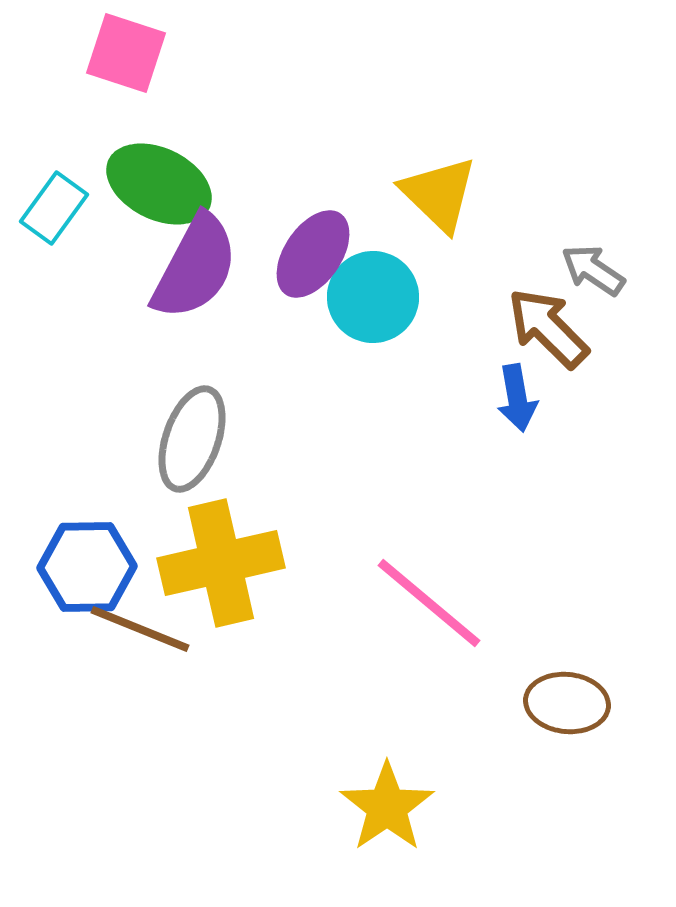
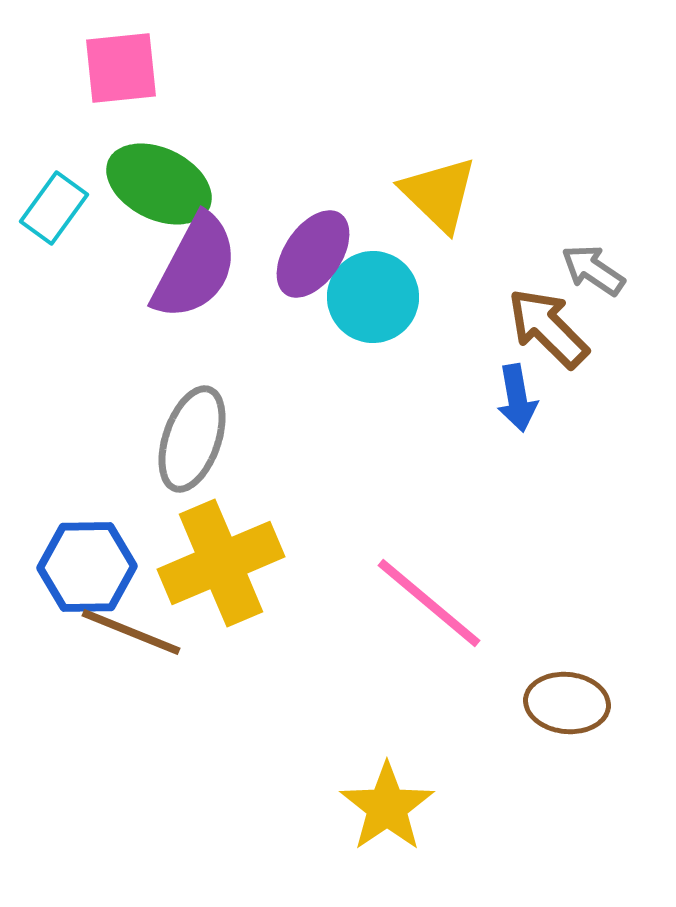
pink square: moved 5 px left, 15 px down; rotated 24 degrees counterclockwise
yellow cross: rotated 10 degrees counterclockwise
brown line: moved 9 px left, 3 px down
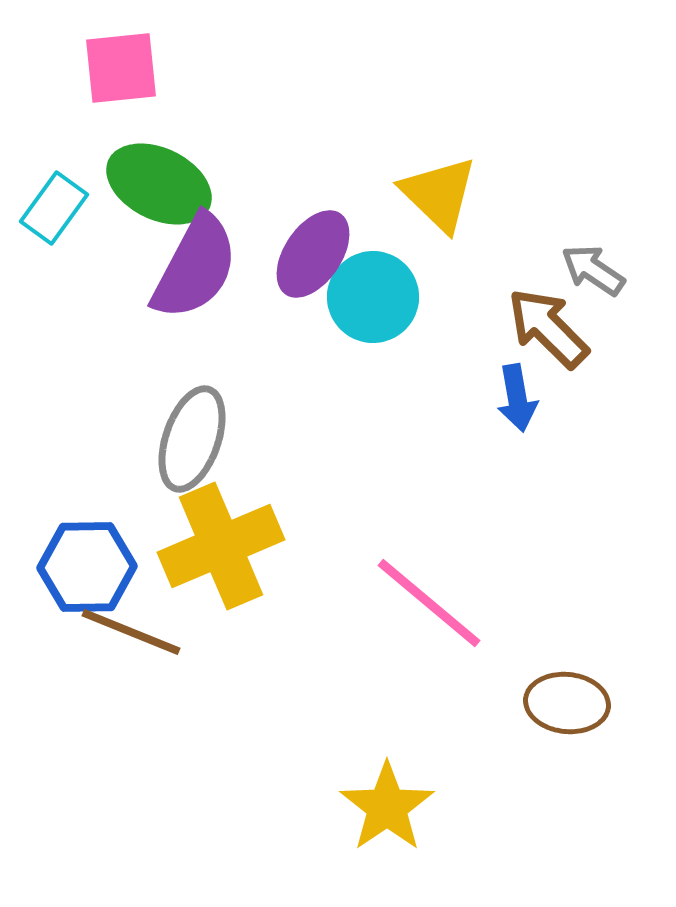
yellow cross: moved 17 px up
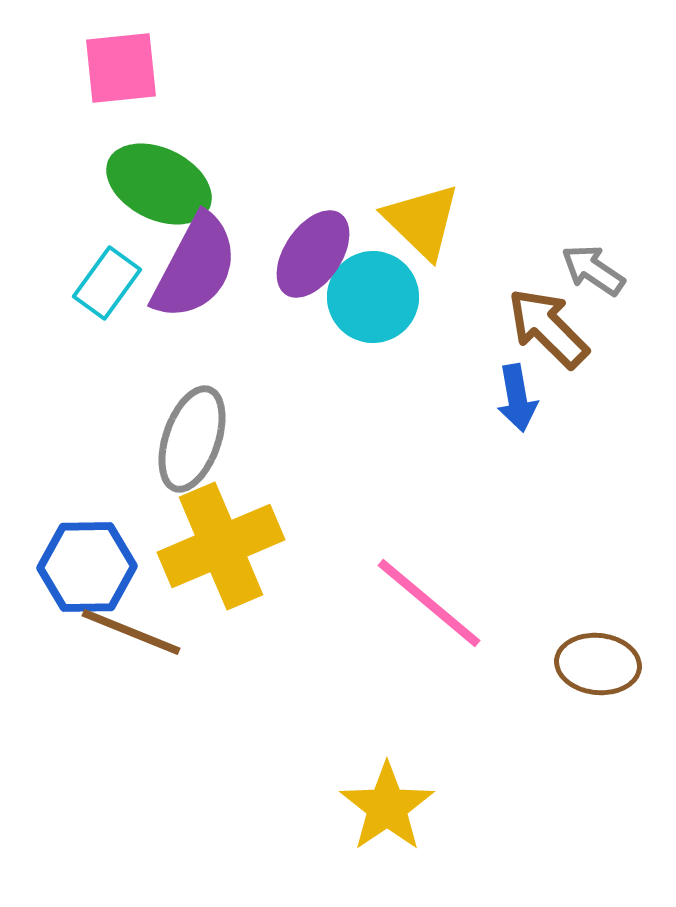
yellow triangle: moved 17 px left, 27 px down
cyan rectangle: moved 53 px right, 75 px down
brown ellipse: moved 31 px right, 39 px up
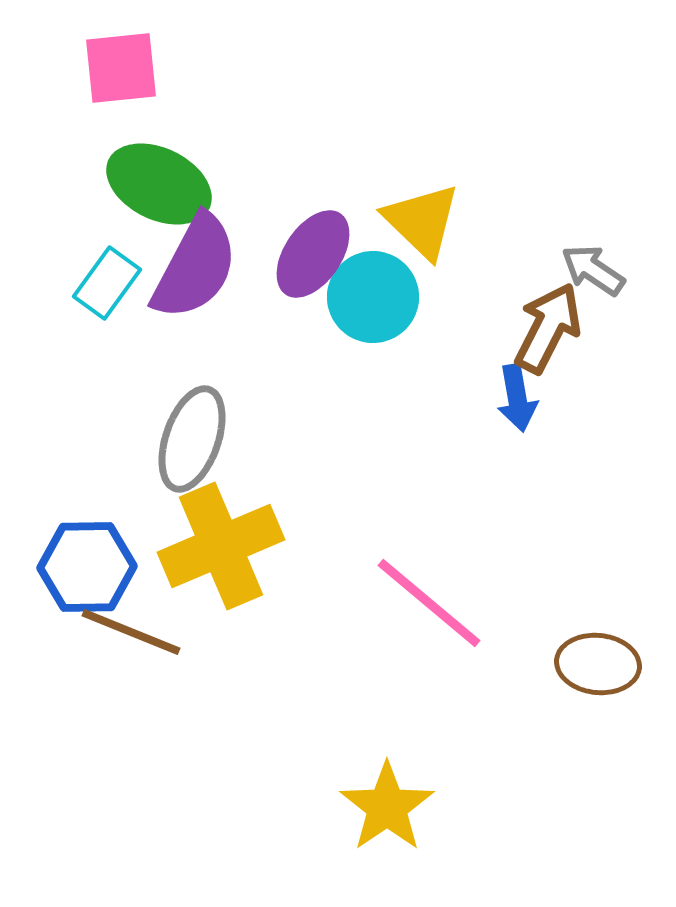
brown arrow: rotated 72 degrees clockwise
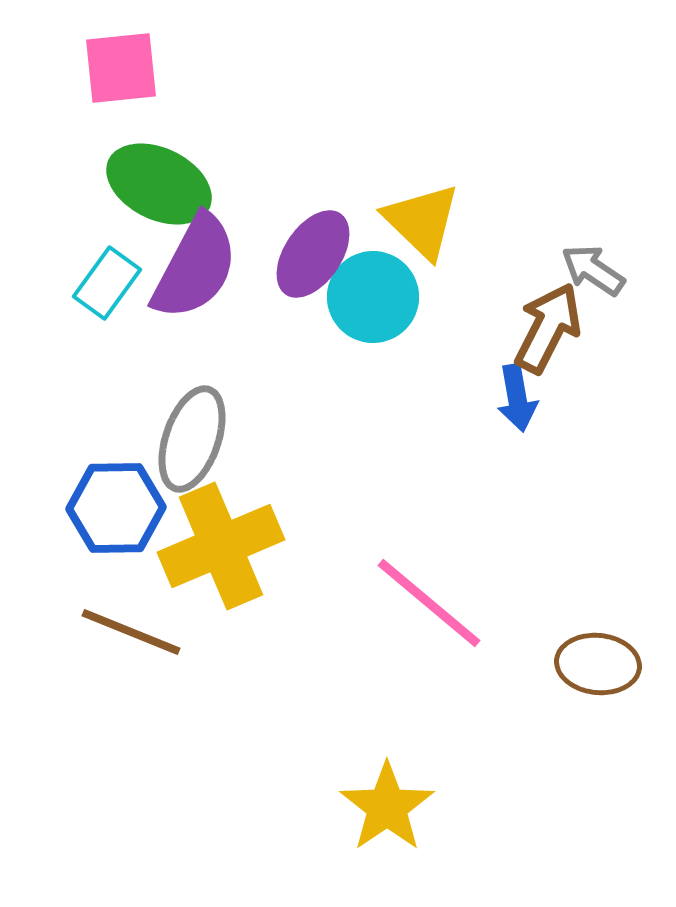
blue hexagon: moved 29 px right, 59 px up
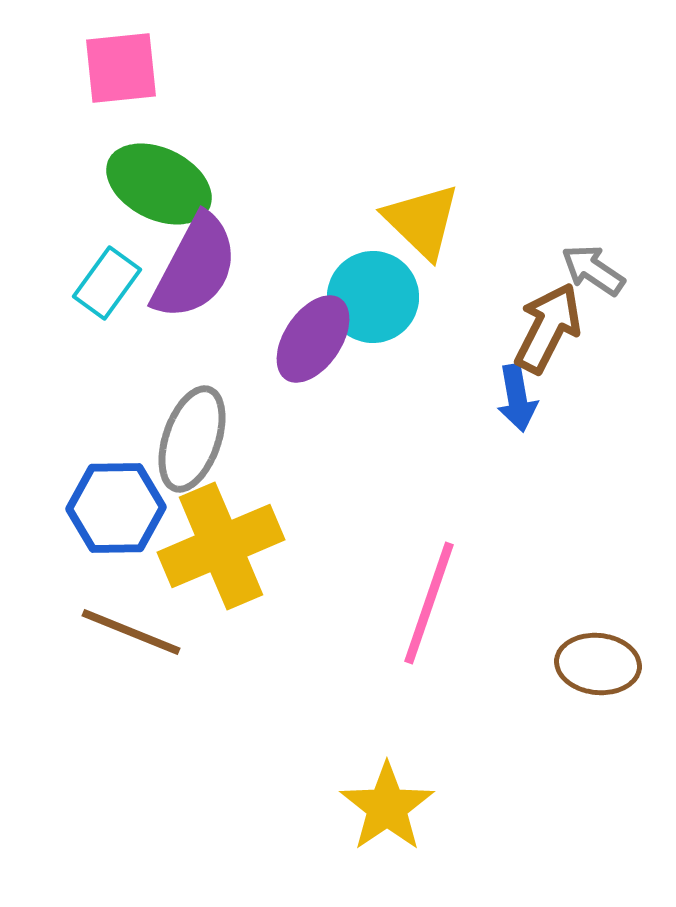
purple ellipse: moved 85 px down
pink line: rotated 69 degrees clockwise
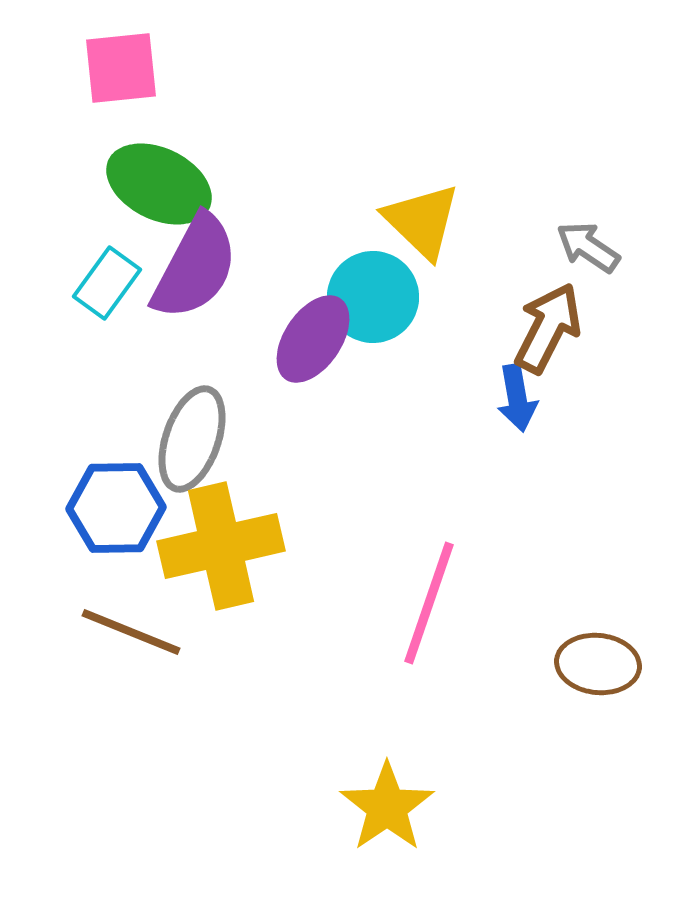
gray arrow: moved 5 px left, 23 px up
yellow cross: rotated 10 degrees clockwise
